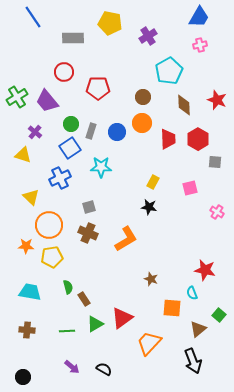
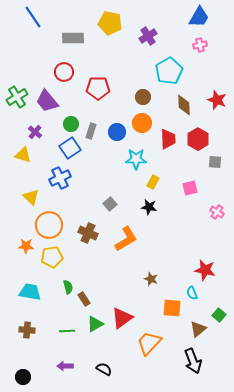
cyan star at (101, 167): moved 35 px right, 8 px up
gray square at (89, 207): moved 21 px right, 3 px up; rotated 24 degrees counterclockwise
purple arrow at (72, 367): moved 7 px left, 1 px up; rotated 140 degrees clockwise
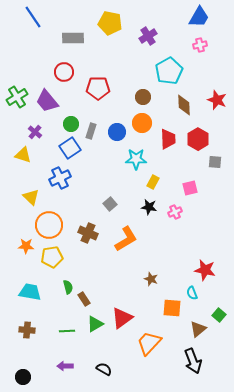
pink cross at (217, 212): moved 42 px left; rotated 32 degrees clockwise
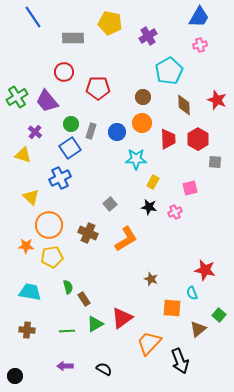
black arrow at (193, 361): moved 13 px left
black circle at (23, 377): moved 8 px left, 1 px up
